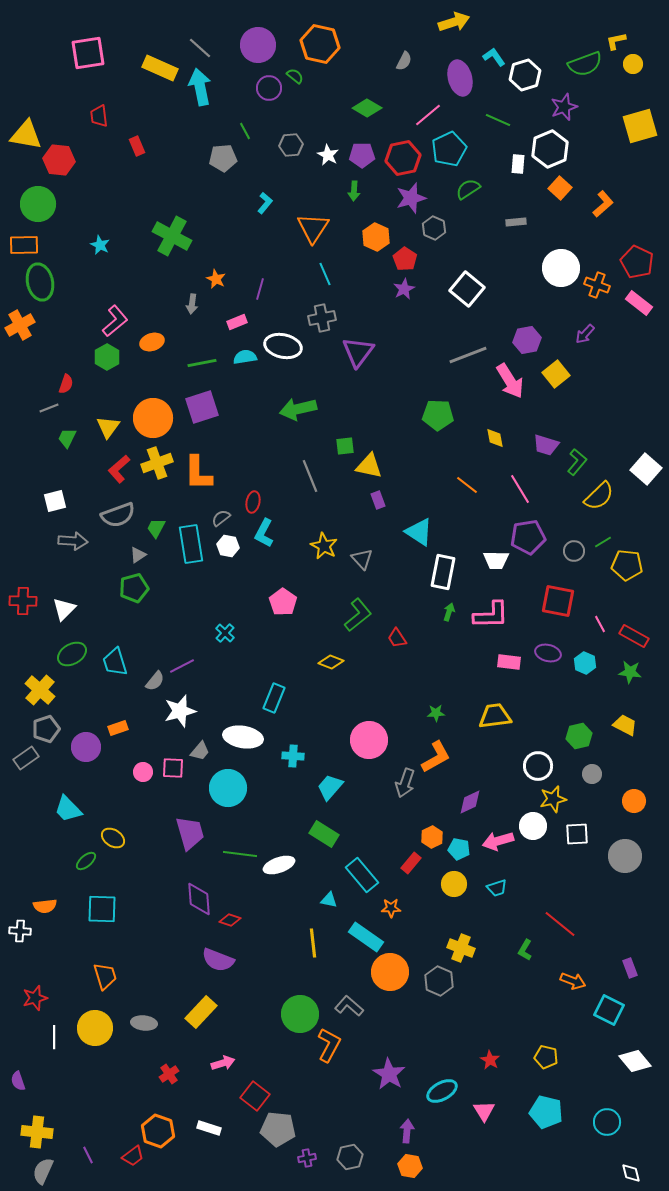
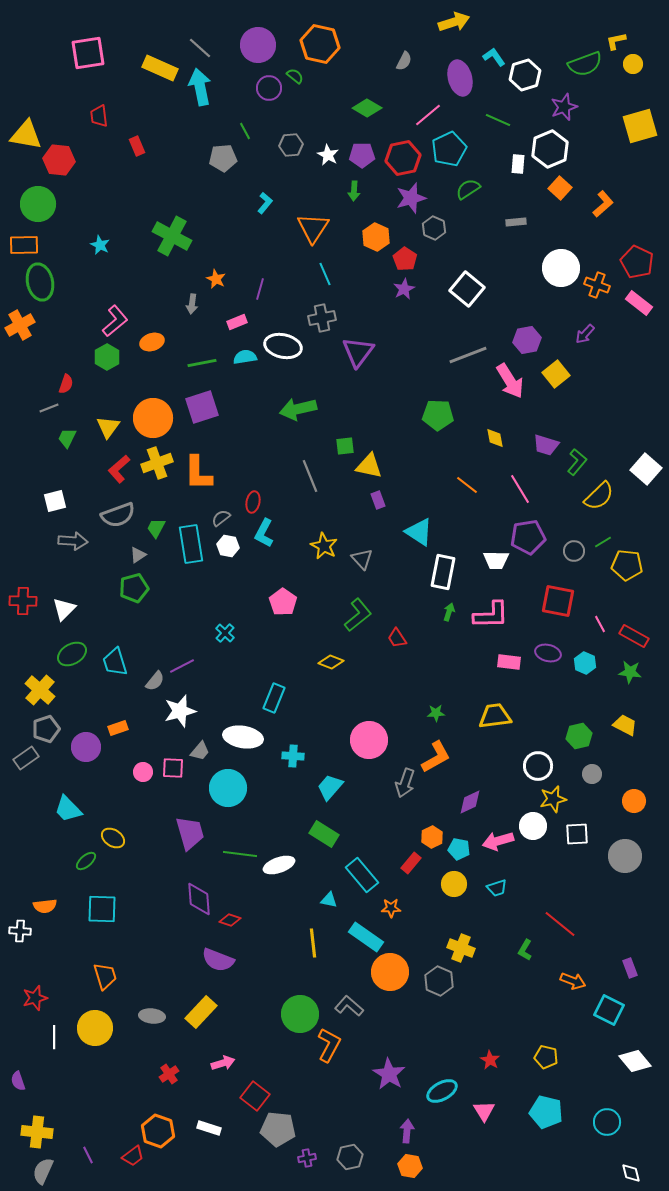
gray ellipse at (144, 1023): moved 8 px right, 7 px up
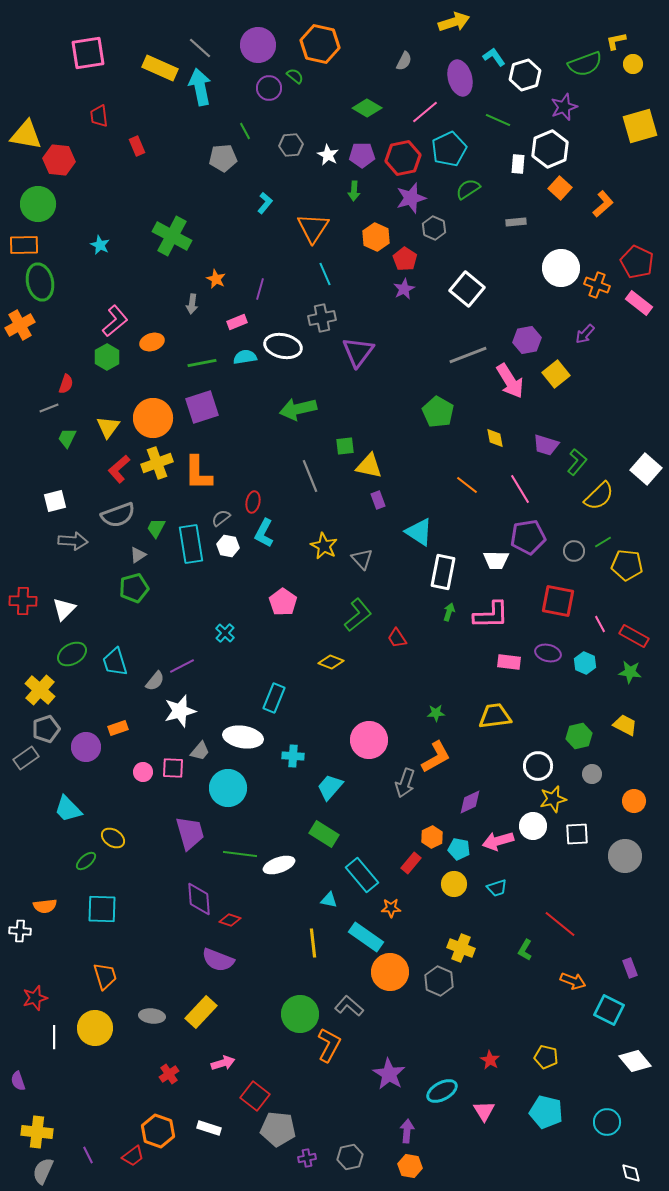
pink line at (428, 115): moved 3 px left, 3 px up
green pentagon at (438, 415): moved 3 px up; rotated 28 degrees clockwise
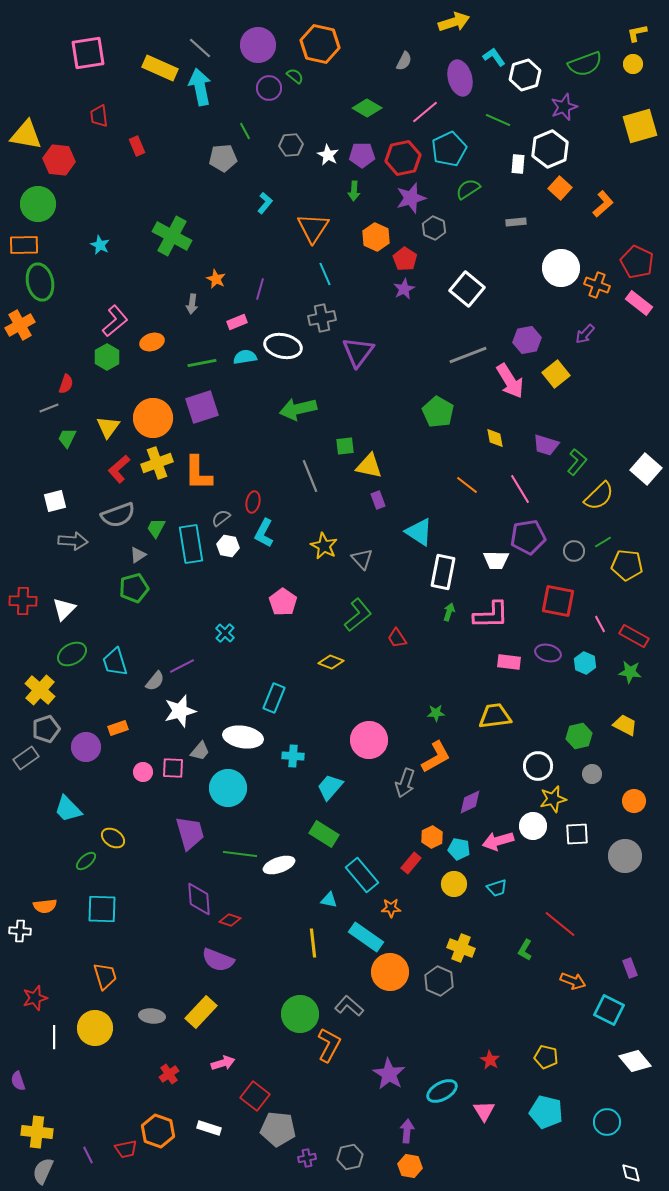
yellow L-shape at (616, 41): moved 21 px right, 8 px up
red trapezoid at (133, 1156): moved 7 px left, 7 px up; rotated 25 degrees clockwise
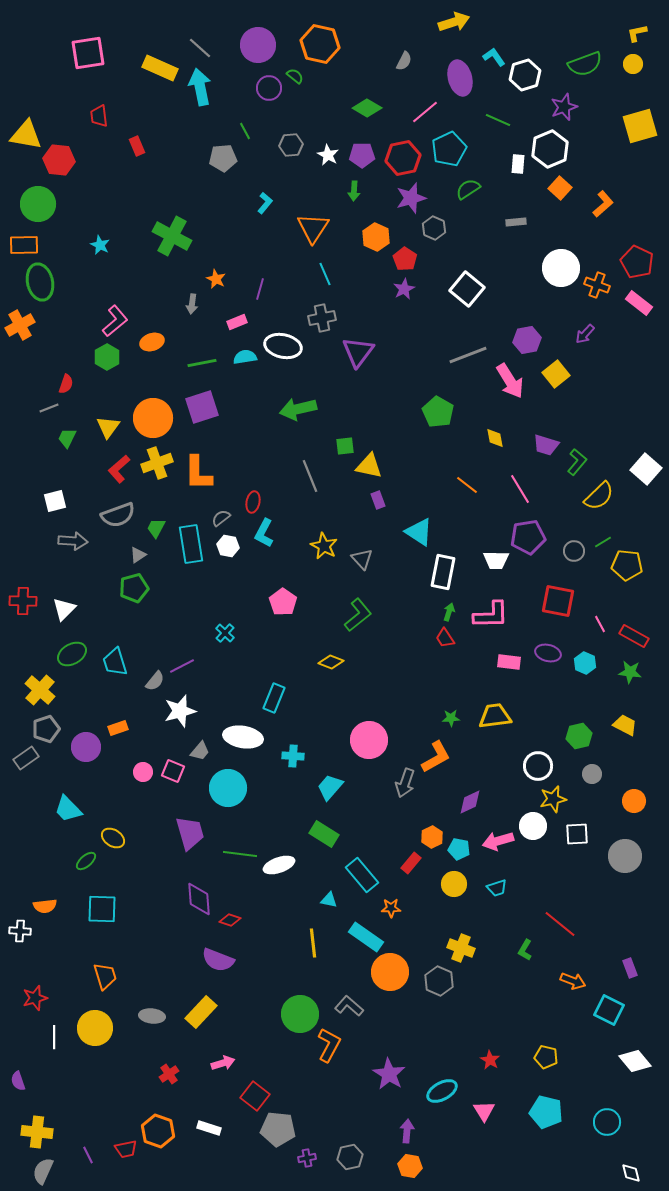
red trapezoid at (397, 638): moved 48 px right
green star at (436, 713): moved 15 px right, 5 px down
pink square at (173, 768): moved 3 px down; rotated 20 degrees clockwise
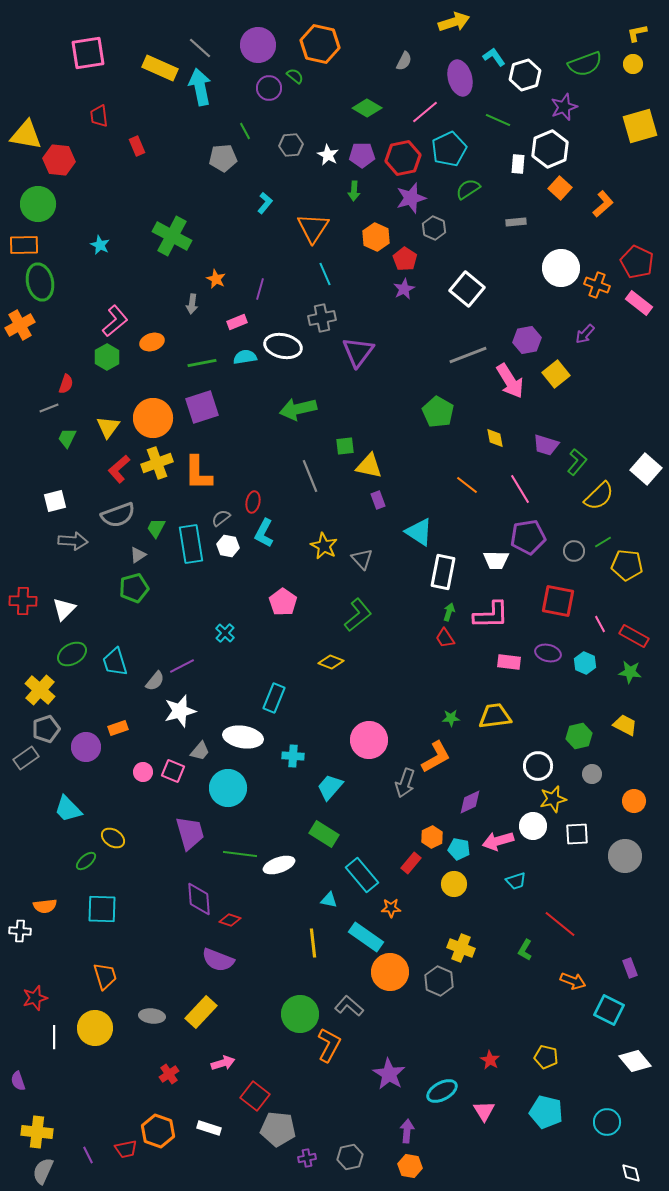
cyan trapezoid at (497, 888): moved 19 px right, 7 px up
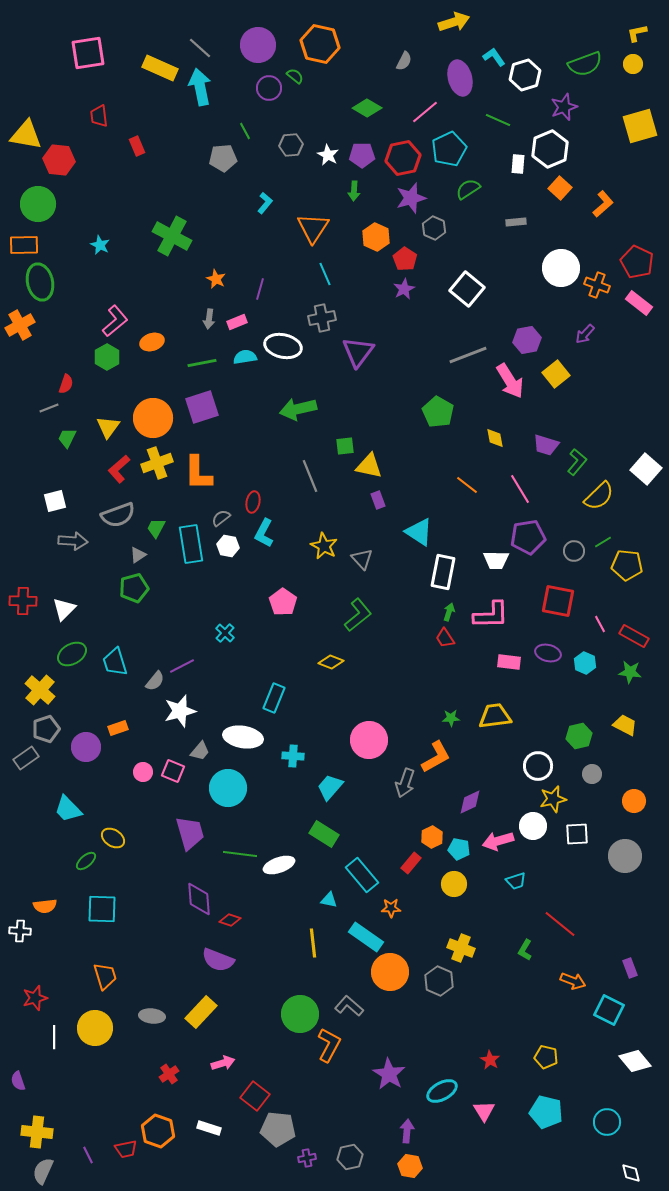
gray arrow at (192, 304): moved 17 px right, 15 px down
